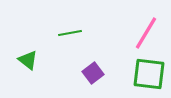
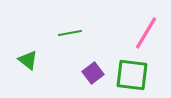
green square: moved 17 px left, 1 px down
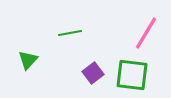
green triangle: rotated 35 degrees clockwise
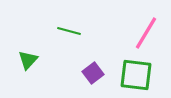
green line: moved 1 px left, 2 px up; rotated 25 degrees clockwise
green square: moved 4 px right
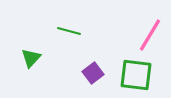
pink line: moved 4 px right, 2 px down
green triangle: moved 3 px right, 2 px up
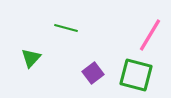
green line: moved 3 px left, 3 px up
green square: rotated 8 degrees clockwise
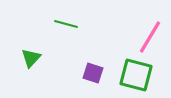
green line: moved 4 px up
pink line: moved 2 px down
purple square: rotated 35 degrees counterclockwise
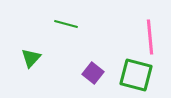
pink line: rotated 36 degrees counterclockwise
purple square: rotated 20 degrees clockwise
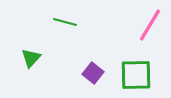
green line: moved 1 px left, 2 px up
pink line: moved 12 px up; rotated 36 degrees clockwise
green square: rotated 16 degrees counterclockwise
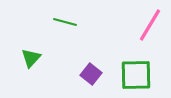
purple square: moved 2 px left, 1 px down
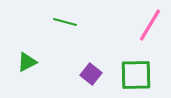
green triangle: moved 4 px left, 4 px down; rotated 20 degrees clockwise
